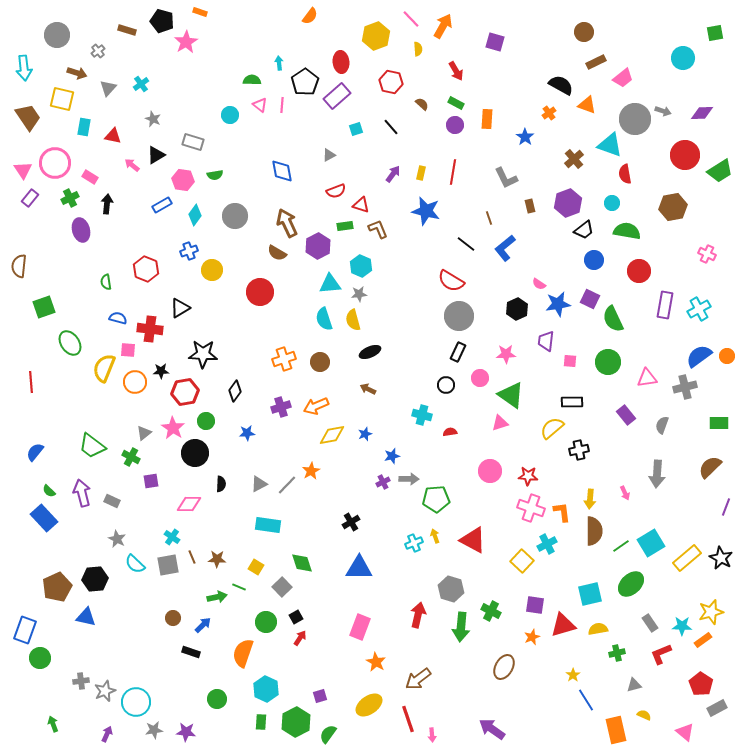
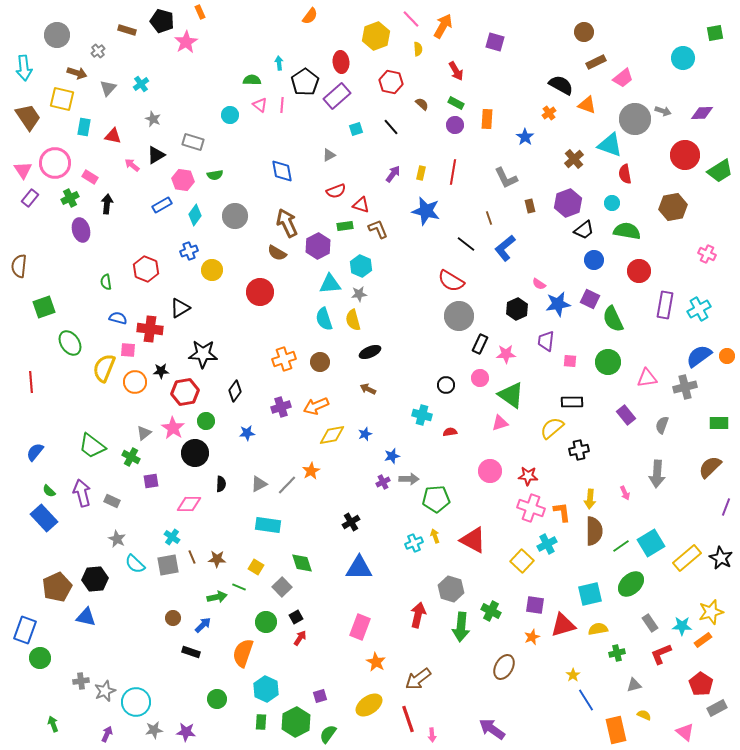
orange rectangle at (200, 12): rotated 48 degrees clockwise
black rectangle at (458, 352): moved 22 px right, 8 px up
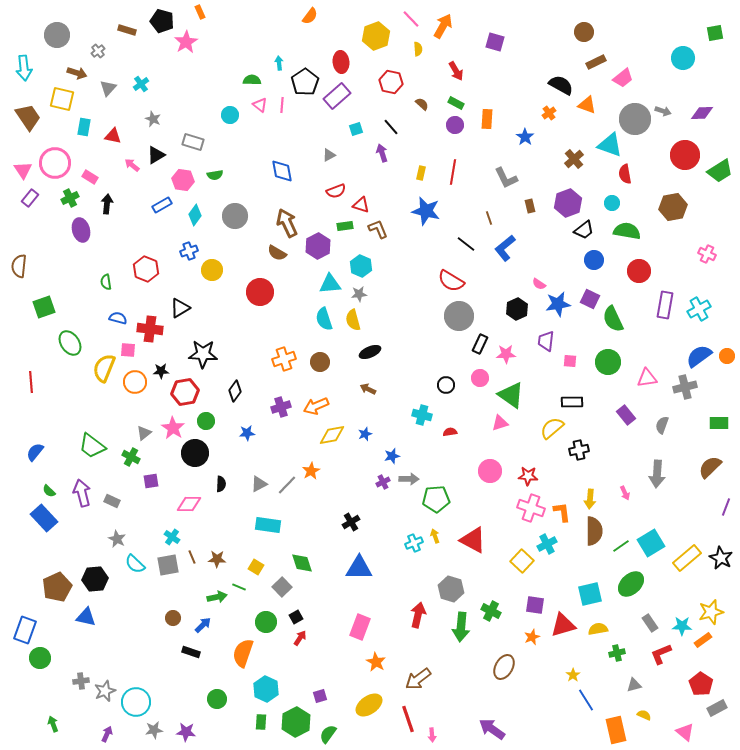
purple arrow at (393, 174): moved 11 px left, 21 px up; rotated 54 degrees counterclockwise
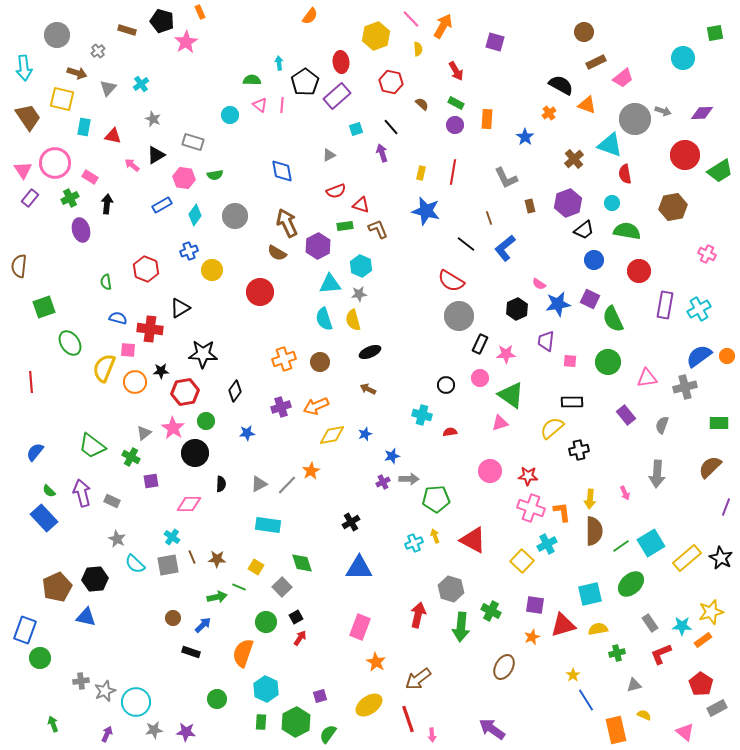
pink hexagon at (183, 180): moved 1 px right, 2 px up
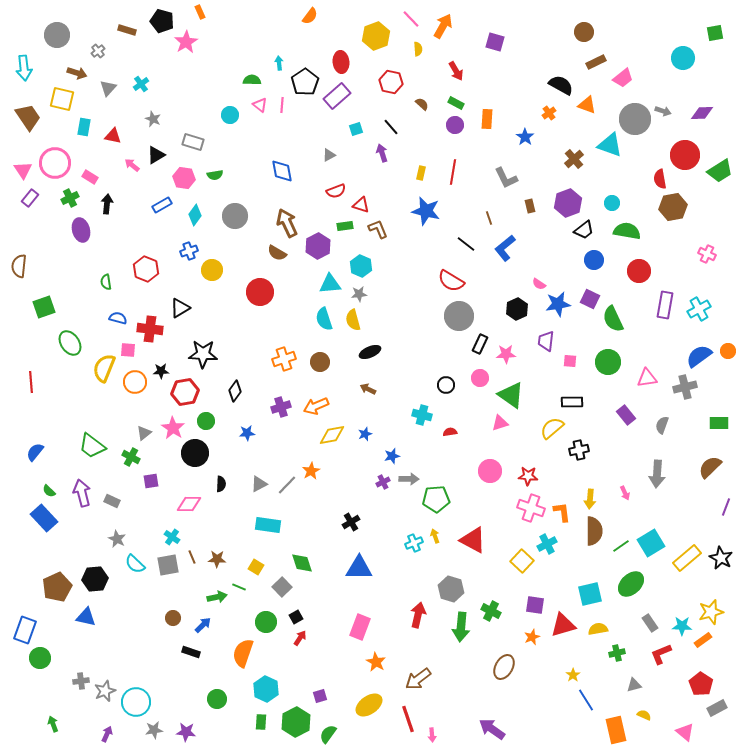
red semicircle at (625, 174): moved 35 px right, 5 px down
orange circle at (727, 356): moved 1 px right, 5 px up
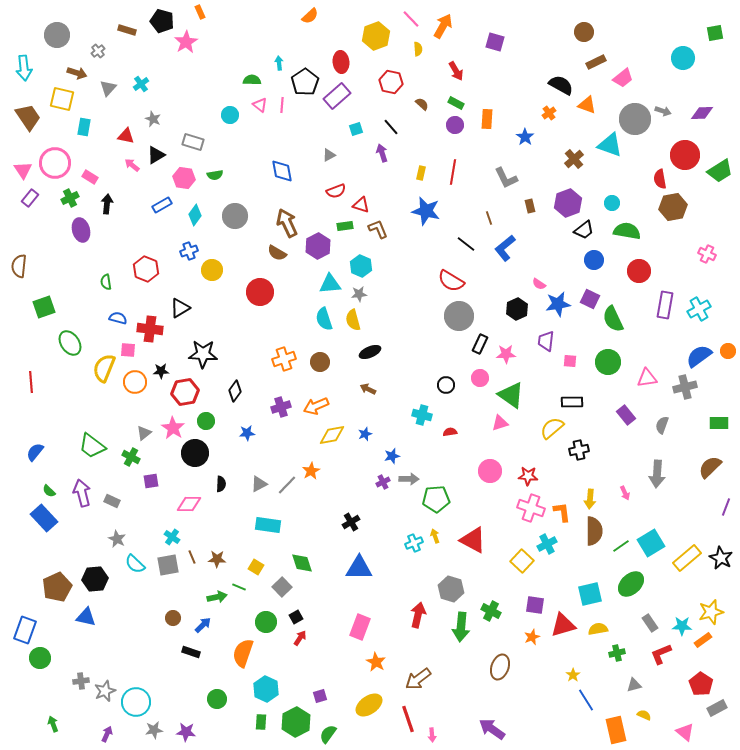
orange semicircle at (310, 16): rotated 12 degrees clockwise
red triangle at (113, 136): moved 13 px right
brown ellipse at (504, 667): moved 4 px left; rotated 10 degrees counterclockwise
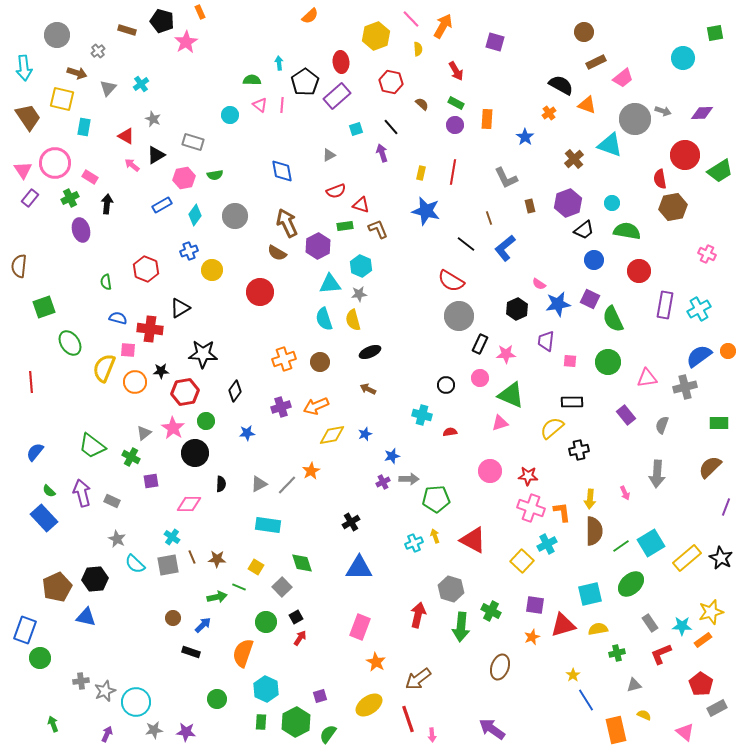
red triangle at (126, 136): rotated 18 degrees clockwise
pink hexagon at (184, 178): rotated 20 degrees counterclockwise
green triangle at (511, 395): rotated 12 degrees counterclockwise
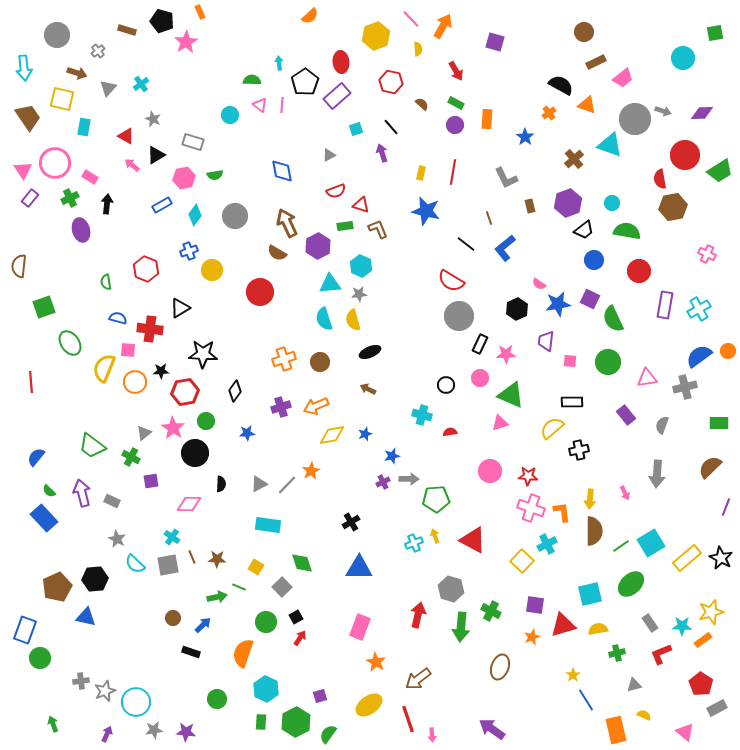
blue semicircle at (35, 452): moved 1 px right, 5 px down
